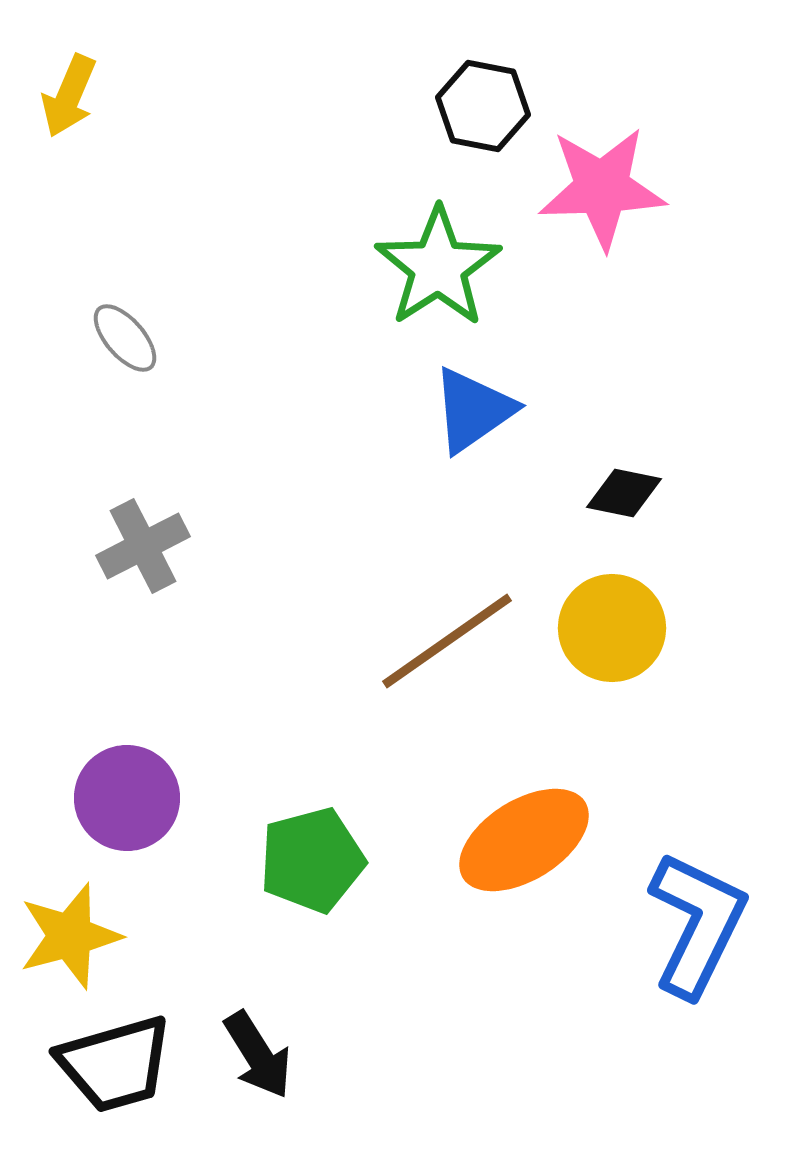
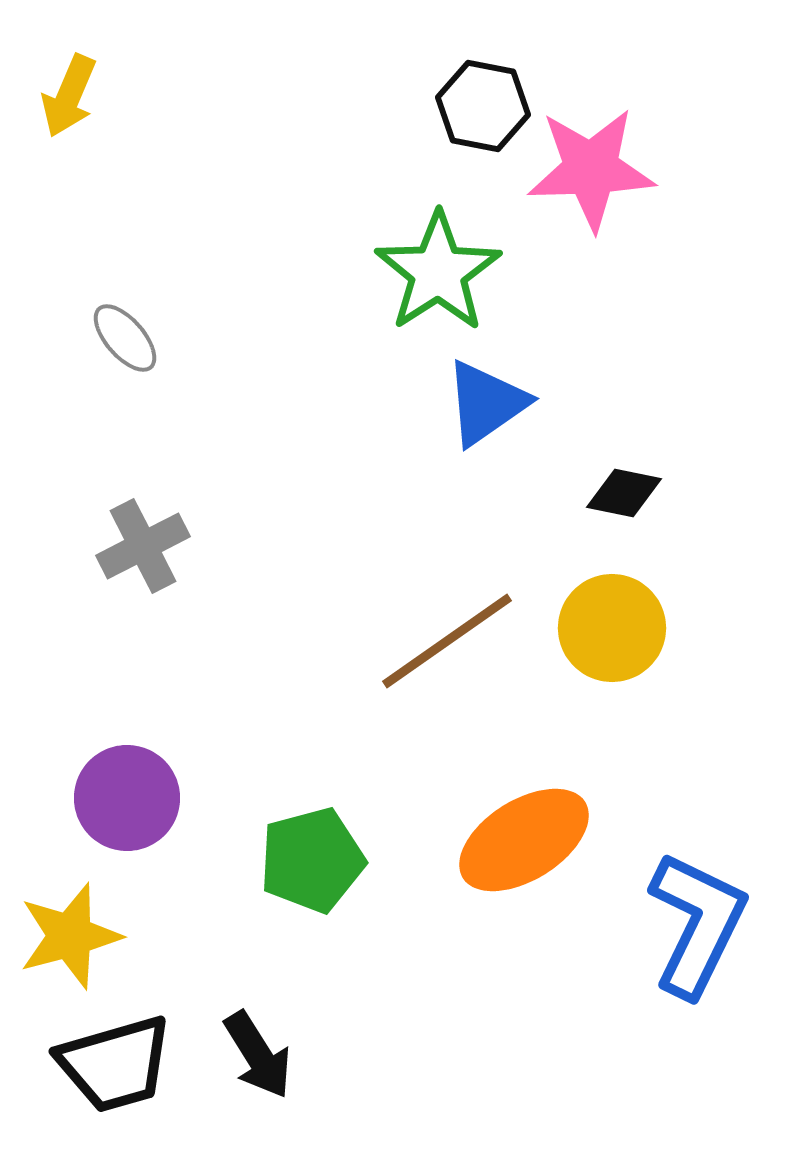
pink star: moved 11 px left, 19 px up
green star: moved 5 px down
blue triangle: moved 13 px right, 7 px up
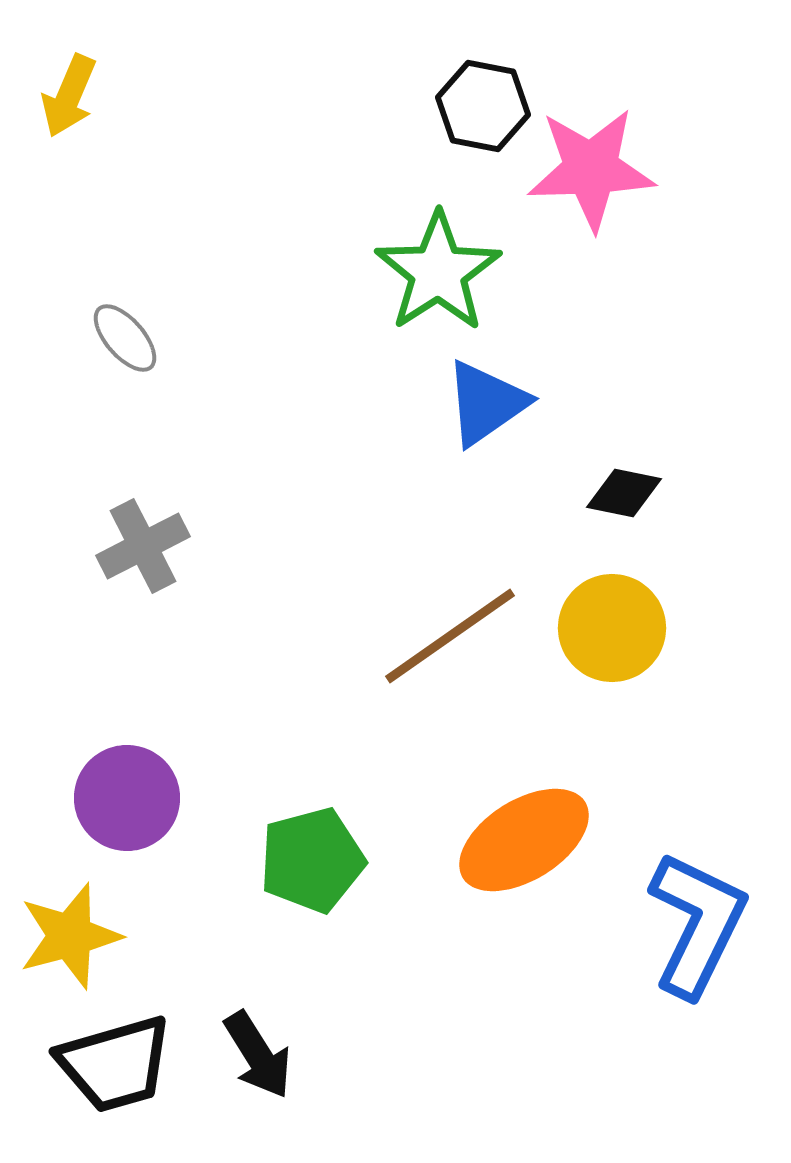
brown line: moved 3 px right, 5 px up
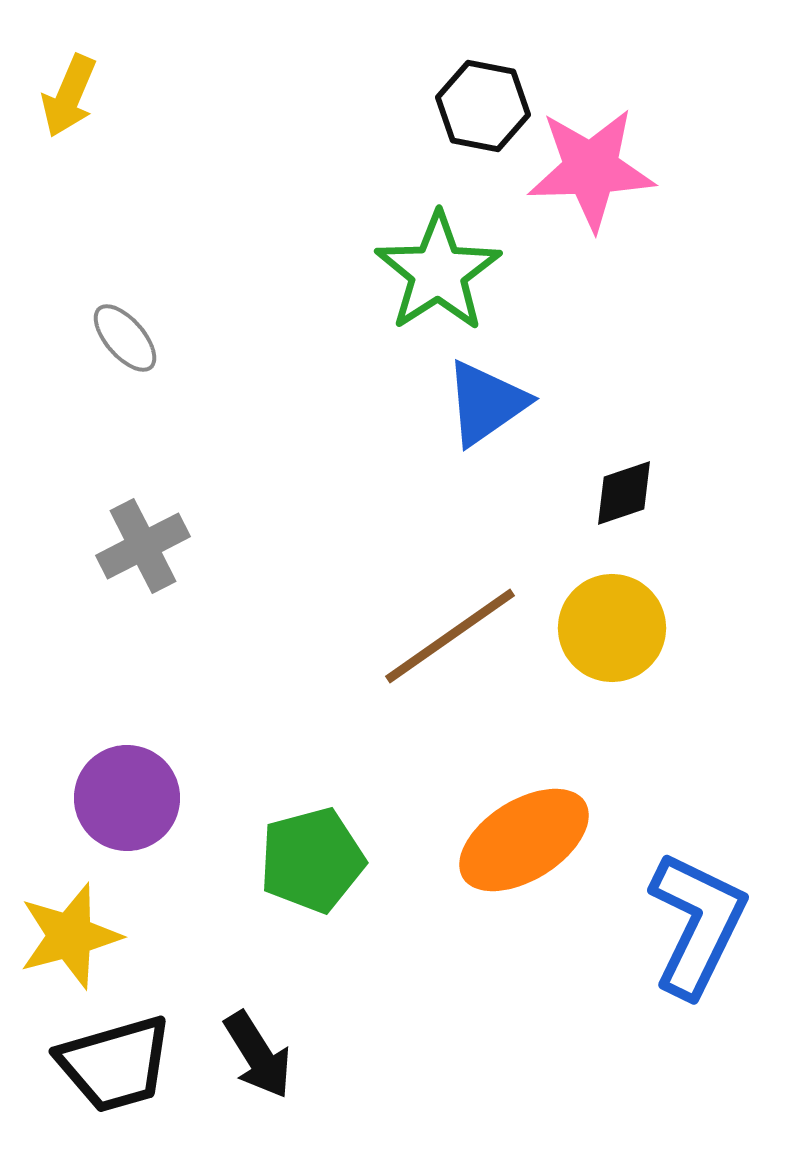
black diamond: rotated 30 degrees counterclockwise
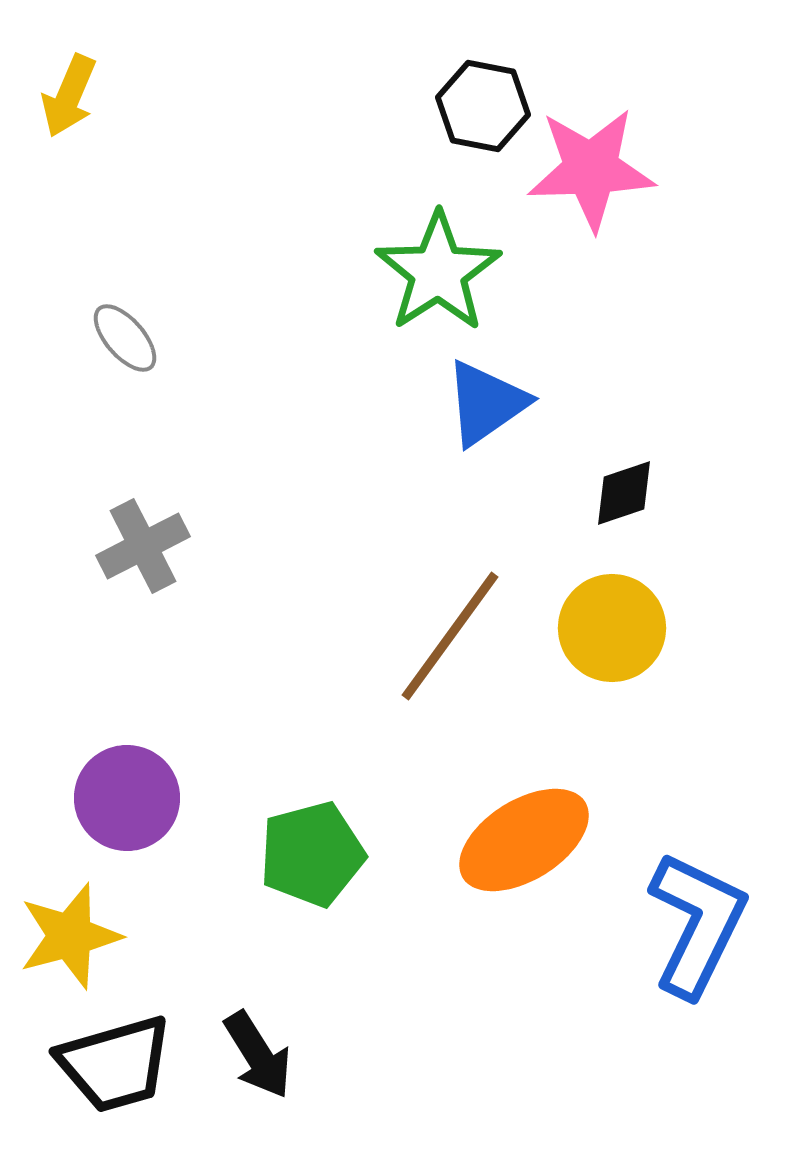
brown line: rotated 19 degrees counterclockwise
green pentagon: moved 6 px up
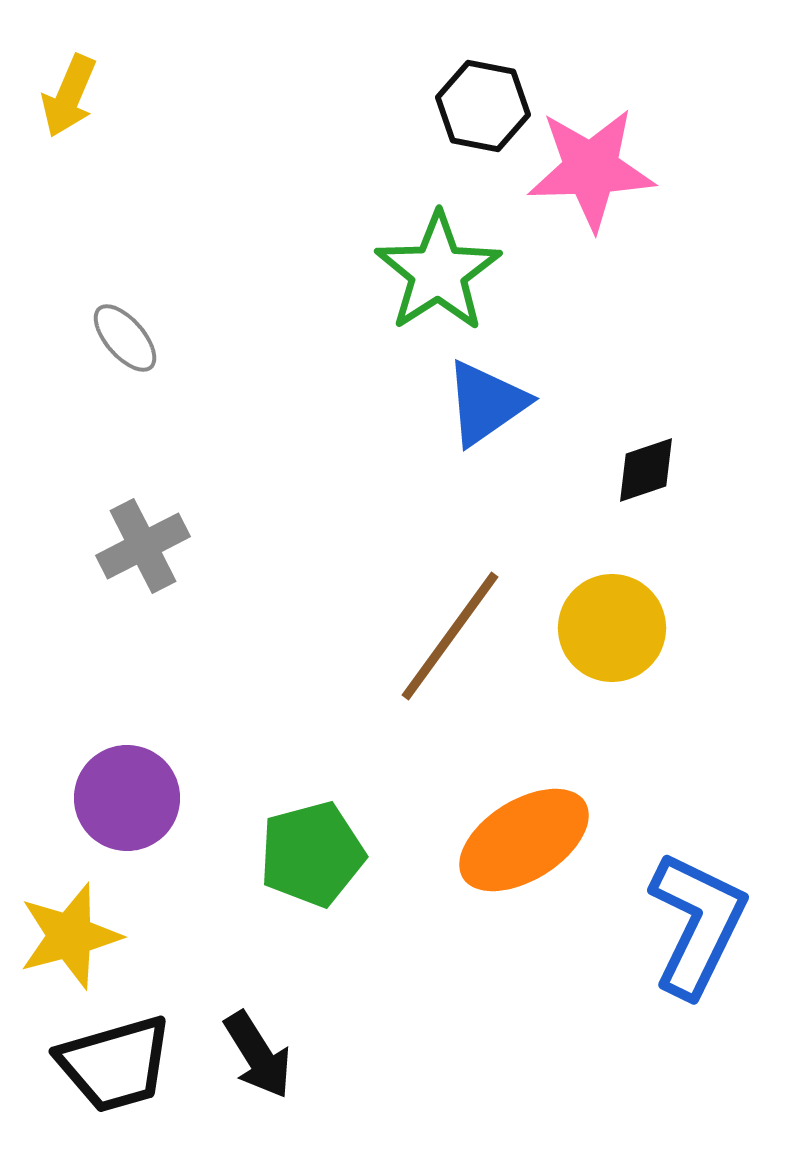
black diamond: moved 22 px right, 23 px up
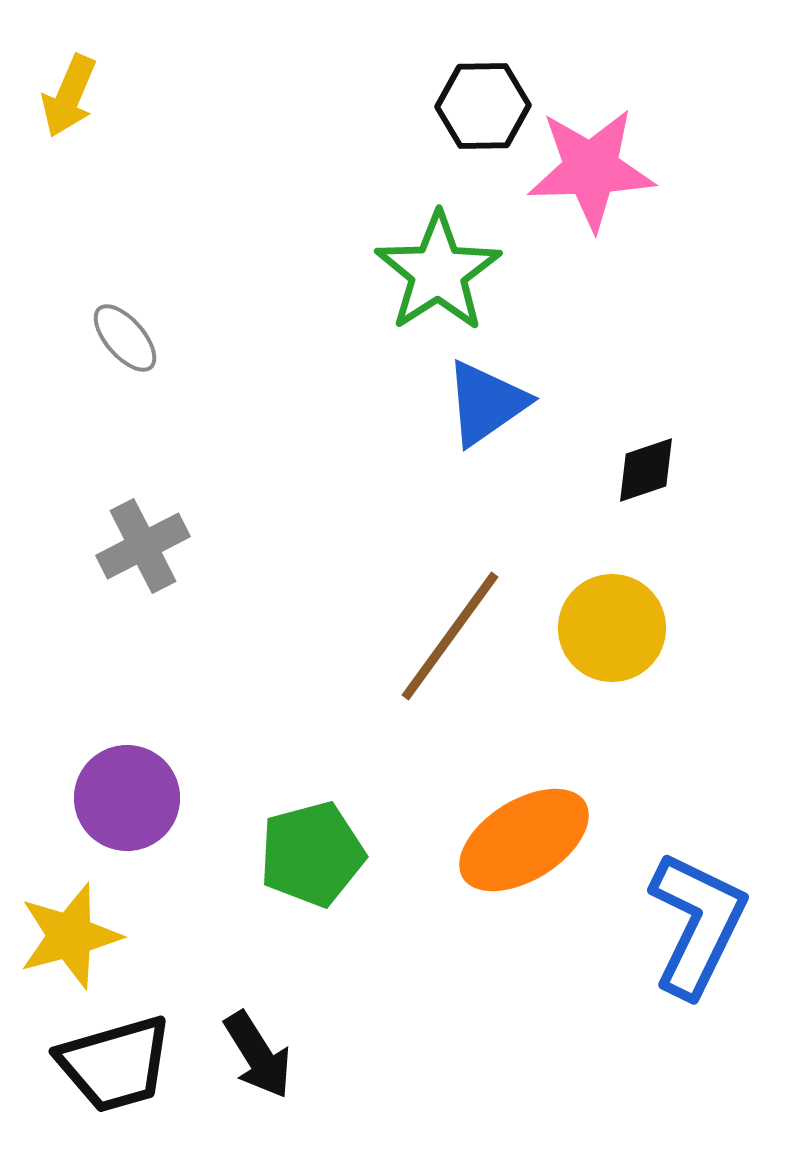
black hexagon: rotated 12 degrees counterclockwise
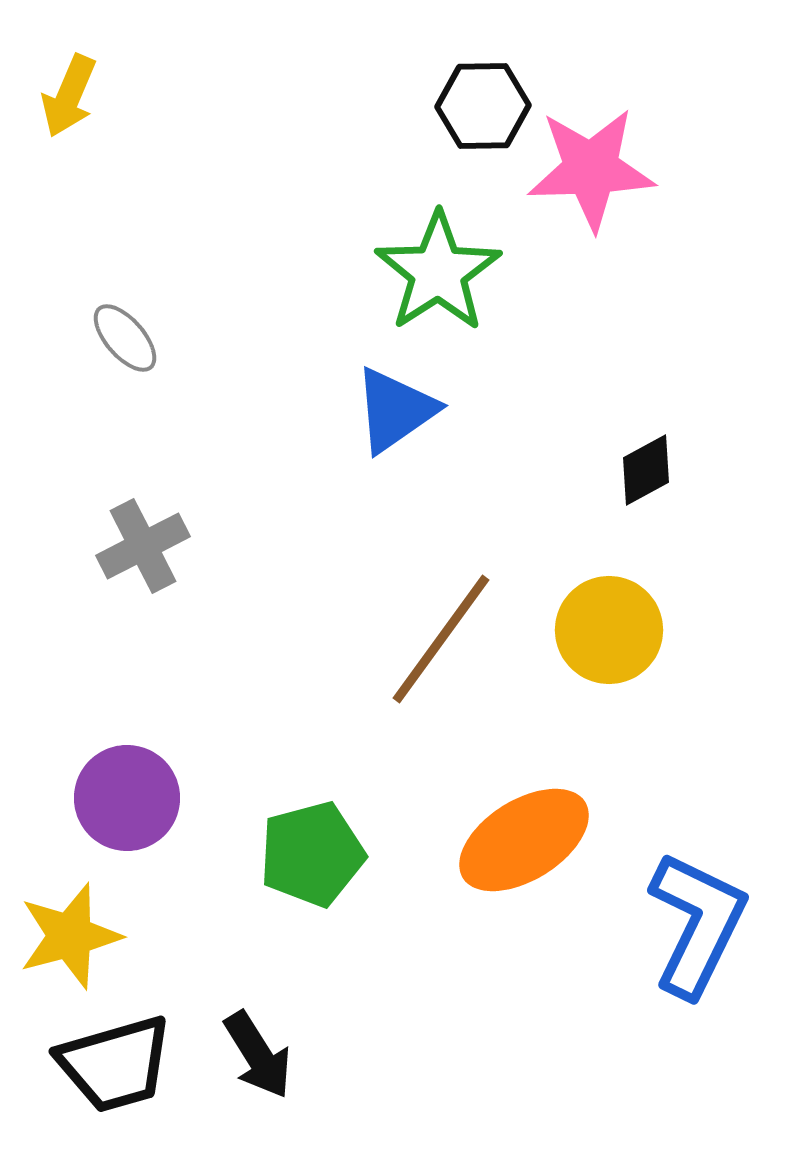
blue triangle: moved 91 px left, 7 px down
black diamond: rotated 10 degrees counterclockwise
yellow circle: moved 3 px left, 2 px down
brown line: moved 9 px left, 3 px down
